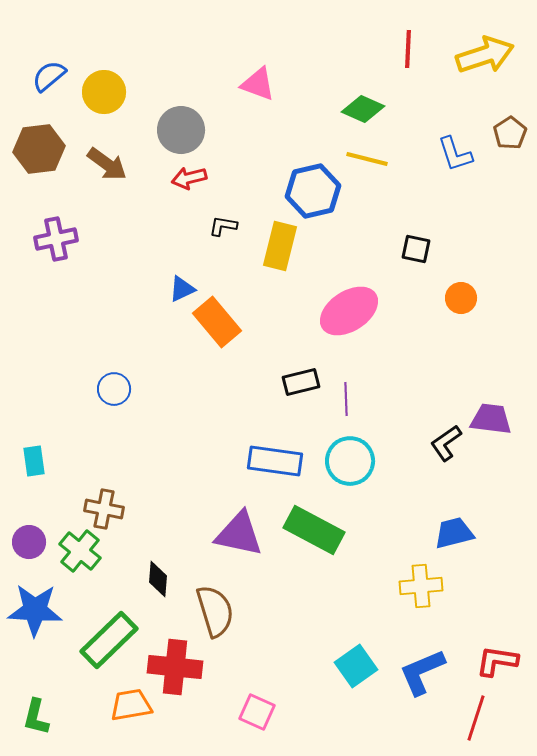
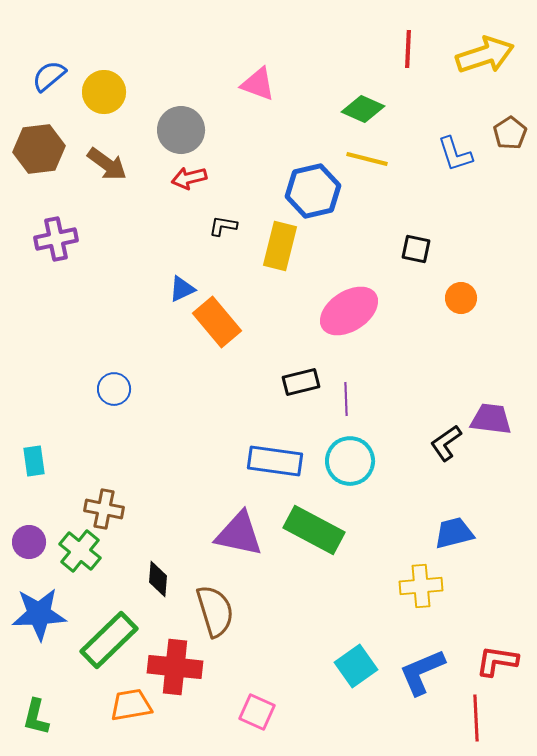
blue star at (35, 610): moved 4 px right, 4 px down; rotated 6 degrees counterclockwise
red line at (476, 718): rotated 21 degrees counterclockwise
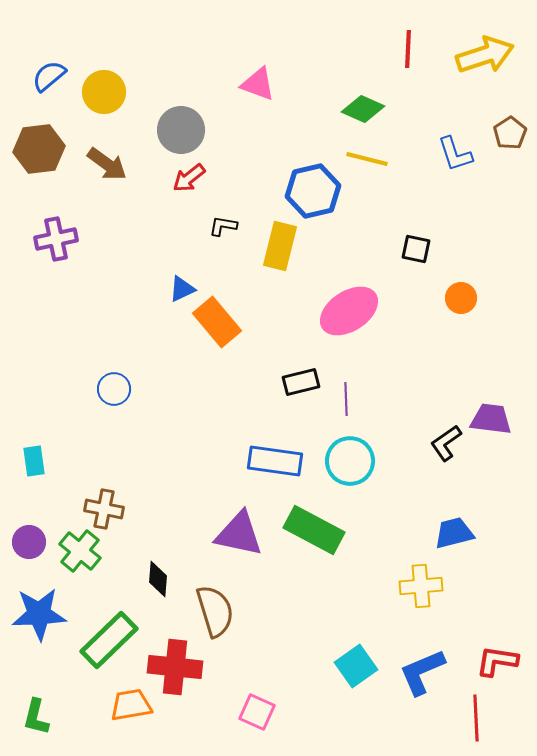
red arrow at (189, 178): rotated 24 degrees counterclockwise
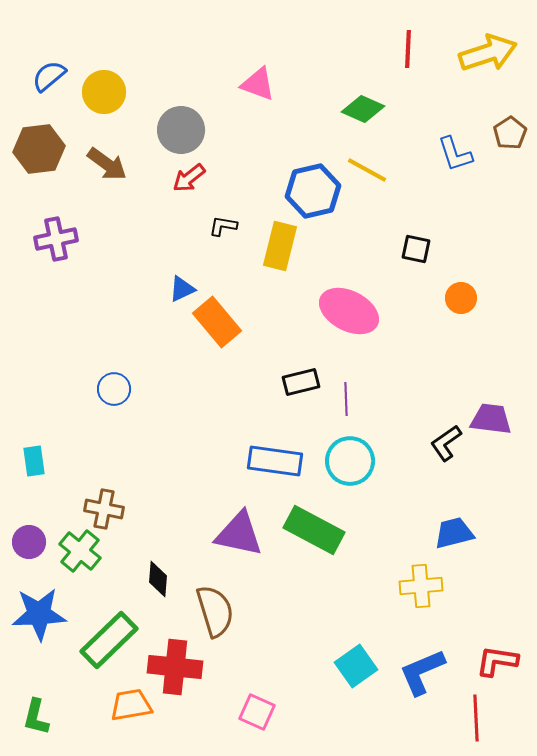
yellow arrow at (485, 55): moved 3 px right, 2 px up
yellow line at (367, 159): moved 11 px down; rotated 15 degrees clockwise
pink ellipse at (349, 311): rotated 60 degrees clockwise
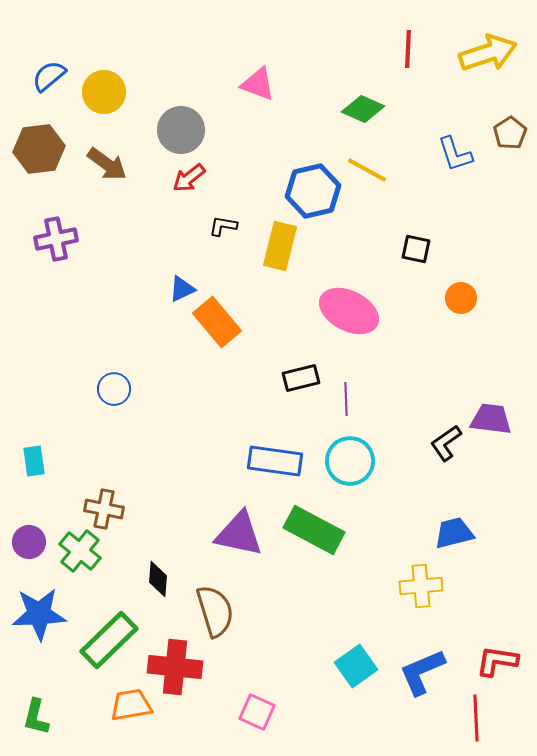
black rectangle at (301, 382): moved 4 px up
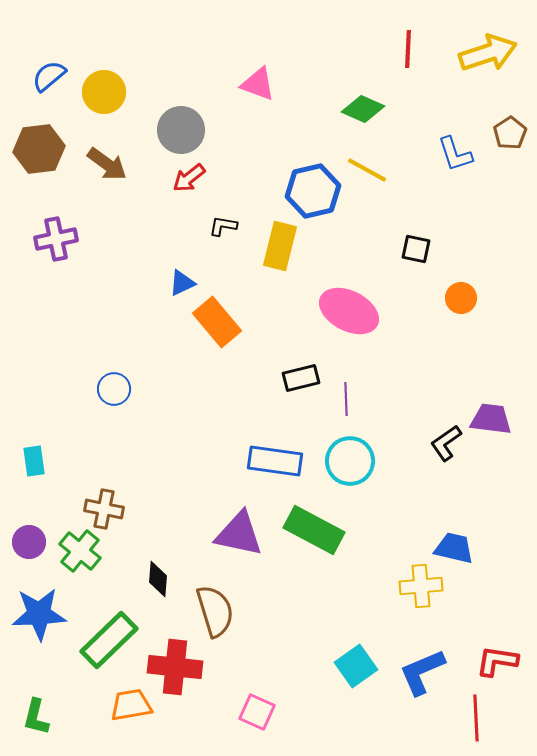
blue triangle at (182, 289): moved 6 px up
blue trapezoid at (454, 533): moved 15 px down; rotated 27 degrees clockwise
